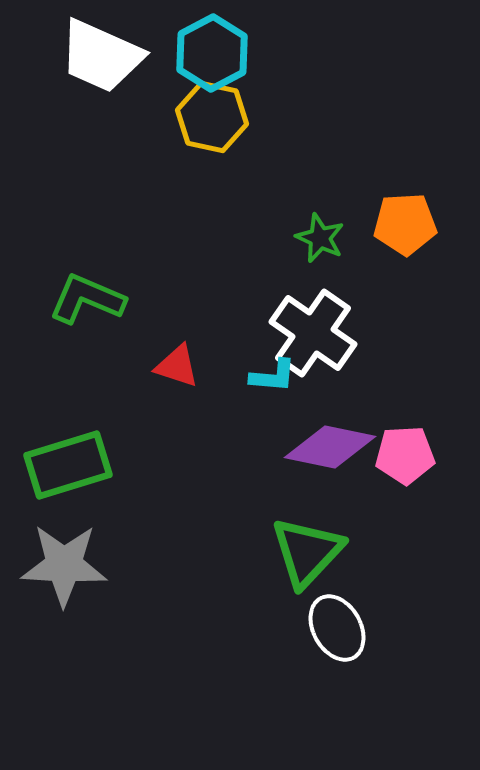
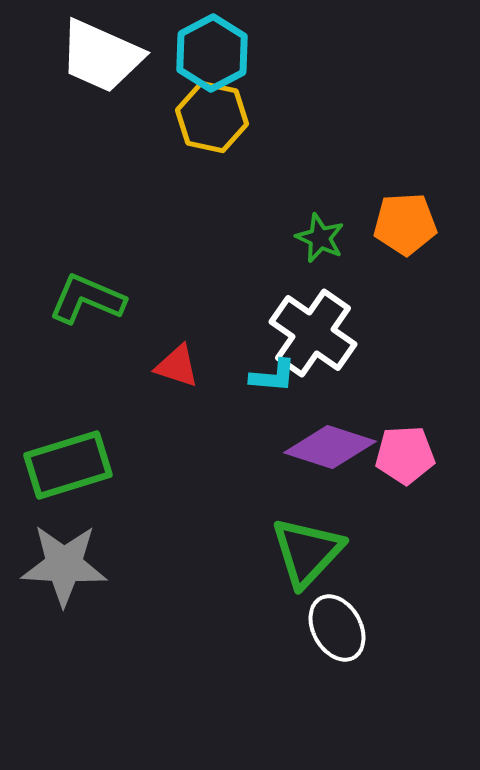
purple diamond: rotated 6 degrees clockwise
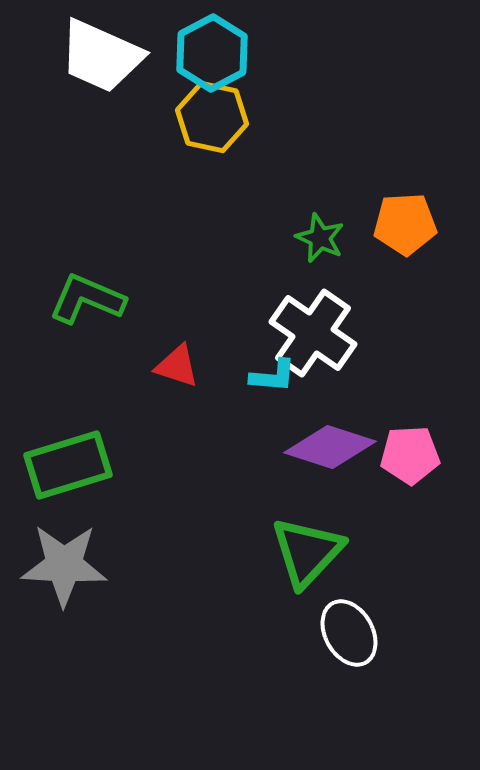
pink pentagon: moved 5 px right
white ellipse: moved 12 px right, 5 px down
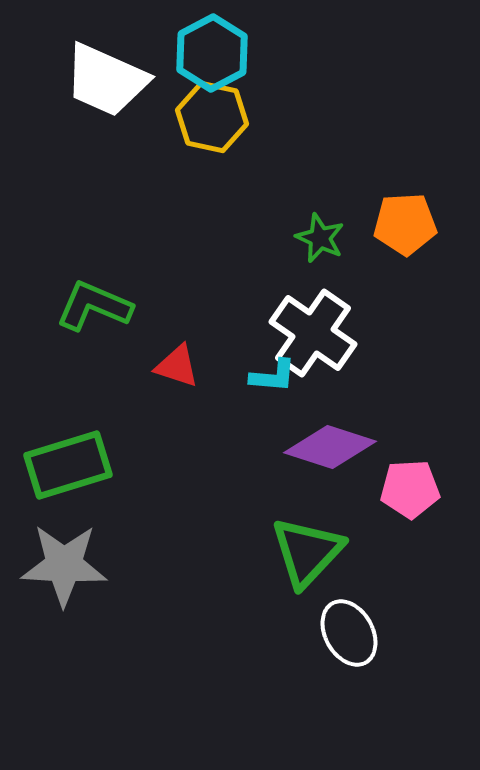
white trapezoid: moved 5 px right, 24 px down
green L-shape: moved 7 px right, 7 px down
pink pentagon: moved 34 px down
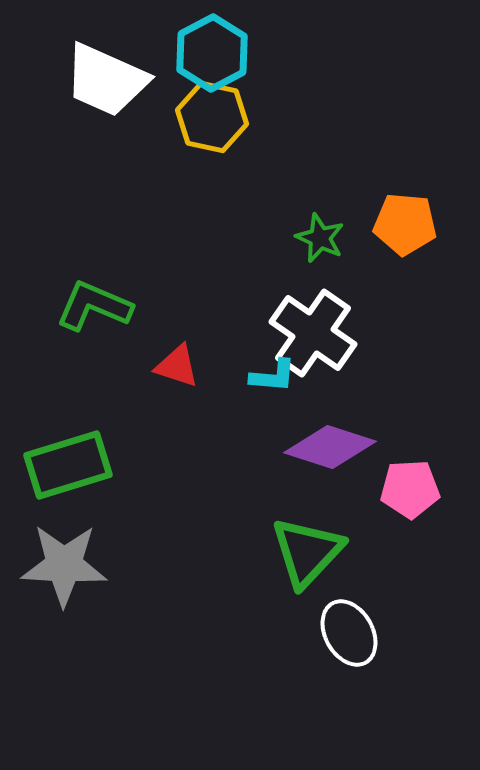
orange pentagon: rotated 8 degrees clockwise
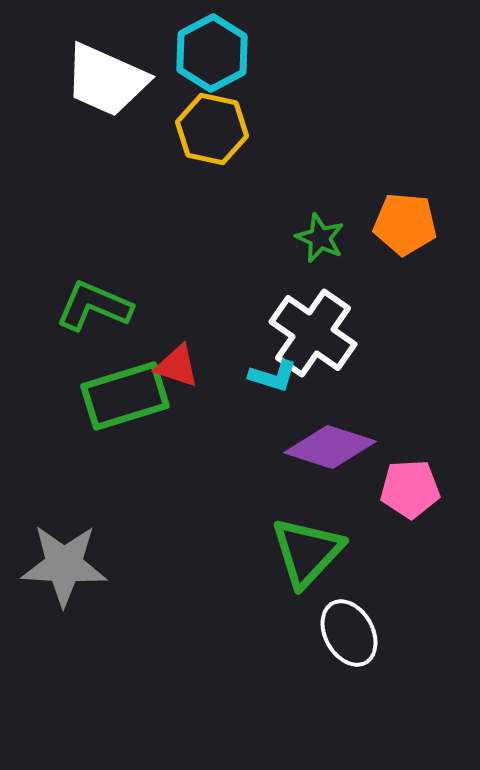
yellow hexagon: moved 12 px down
cyan L-shape: rotated 12 degrees clockwise
green rectangle: moved 57 px right, 69 px up
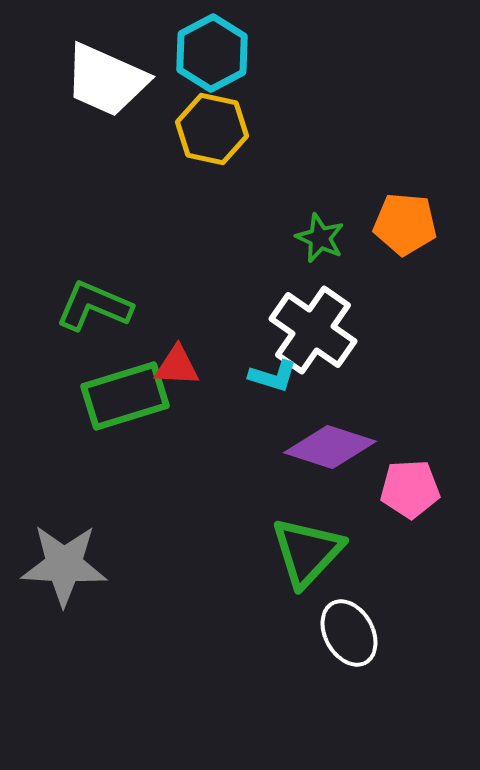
white cross: moved 3 px up
red triangle: rotated 15 degrees counterclockwise
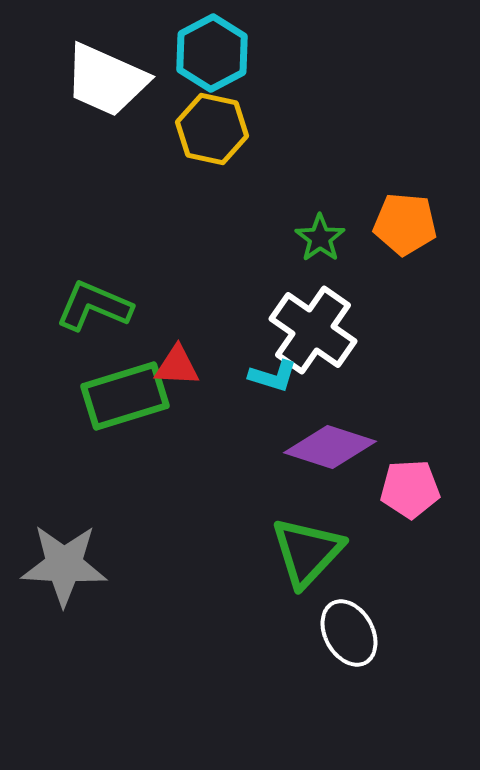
green star: rotated 12 degrees clockwise
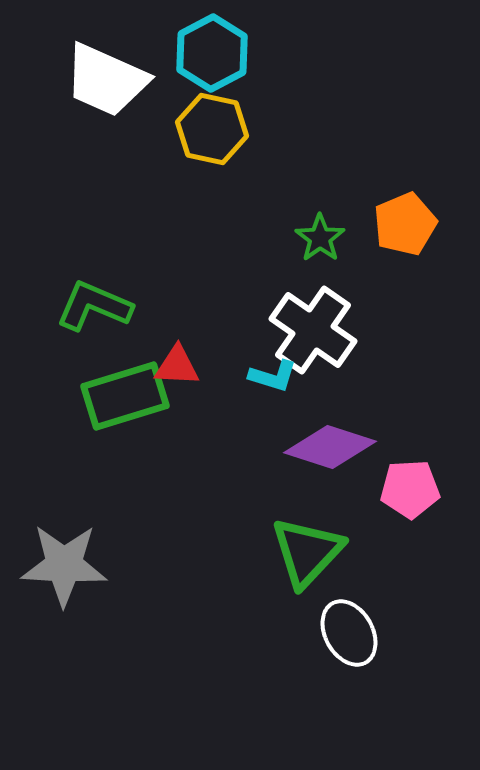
orange pentagon: rotated 28 degrees counterclockwise
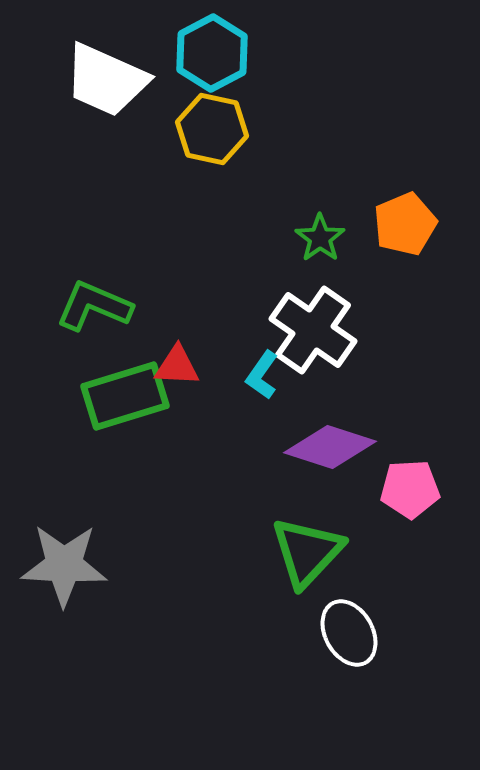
cyan L-shape: moved 11 px left, 1 px up; rotated 108 degrees clockwise
